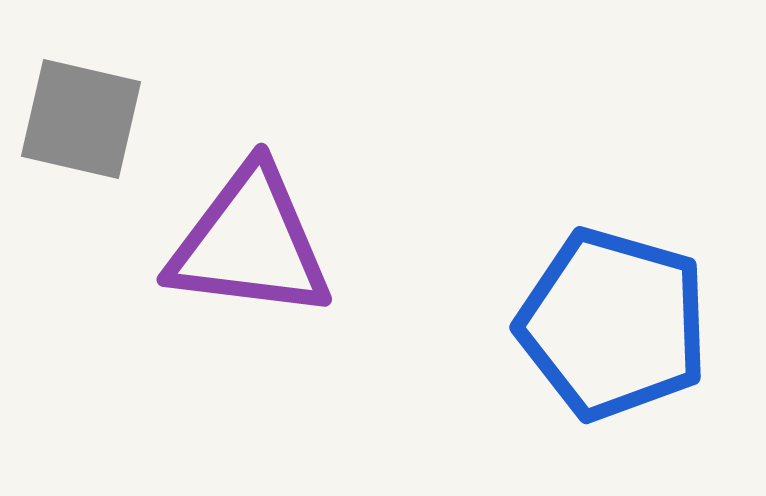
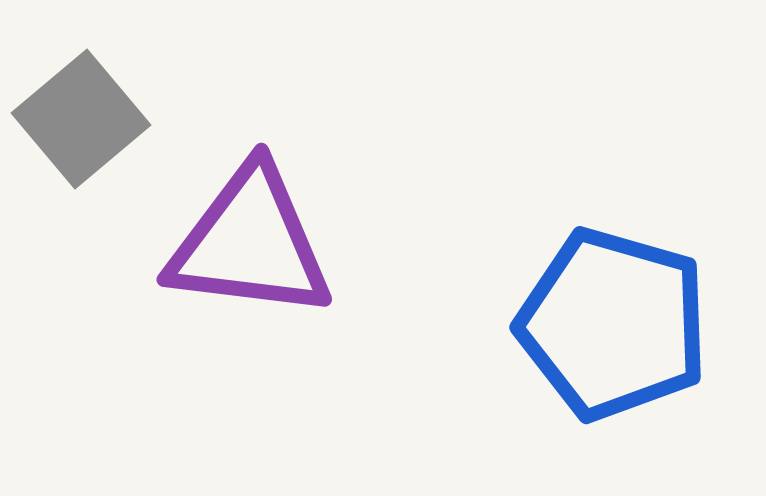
gray square: rotated 37 degrees clockwise
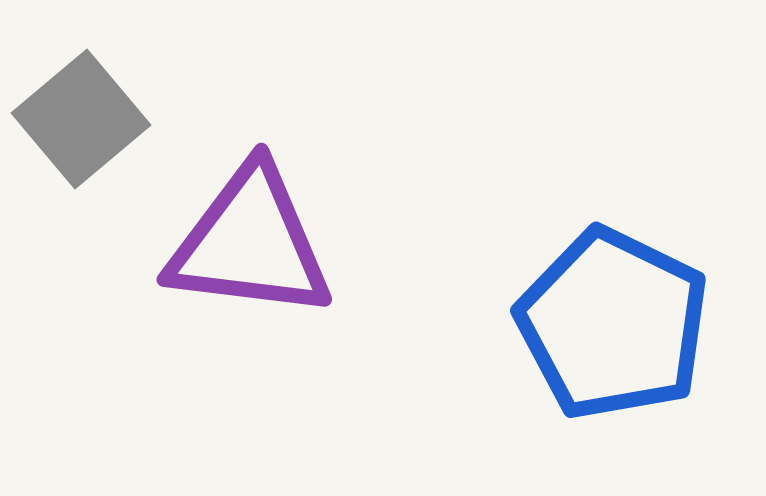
blue pentagon: rotated 10 degrees clockwise
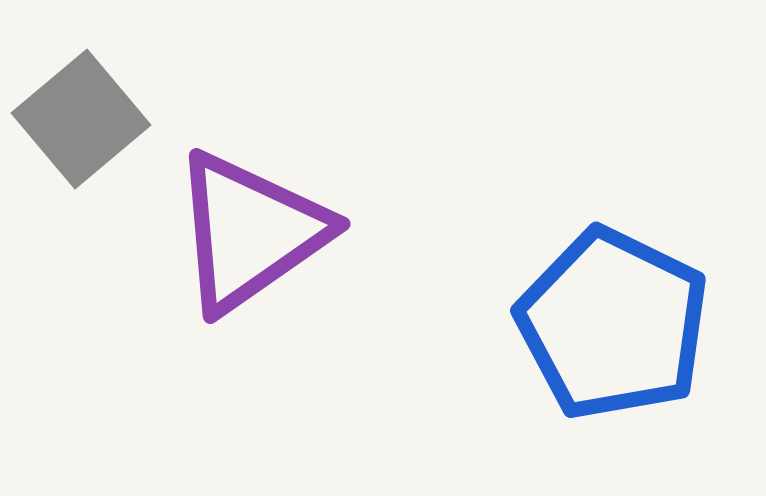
purple triangle: moved 11 px up; rotated 42 degrees counterclockwise
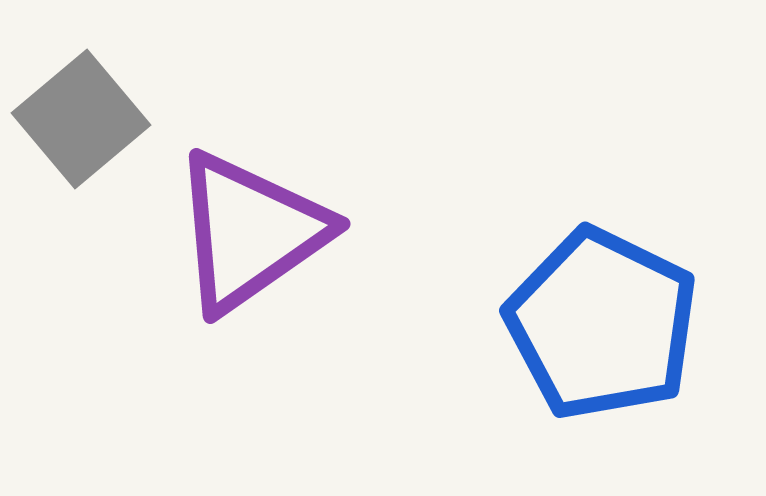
blue pentagon: moved 11 px left
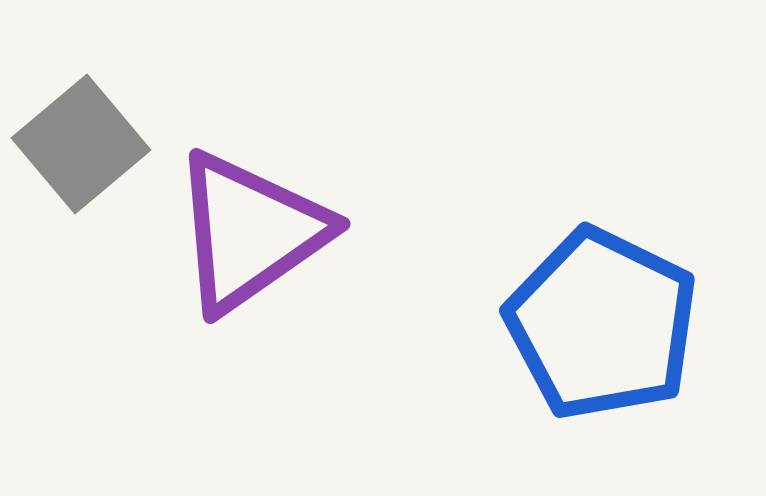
gray square: moved 25 px down
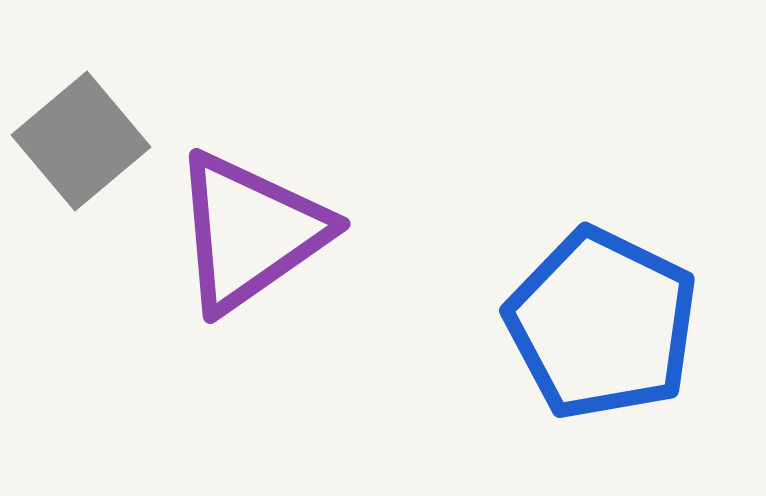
gray square: moved 3 px up
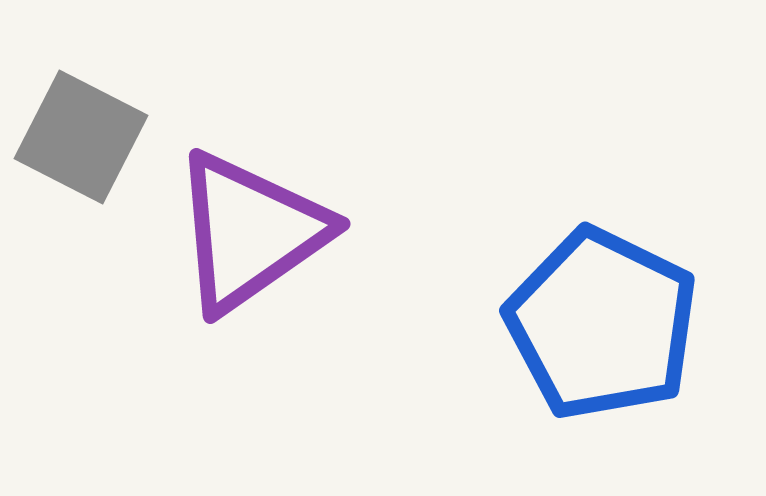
gray square: moved 4 px up; rotated 23 degrees counterclockwise
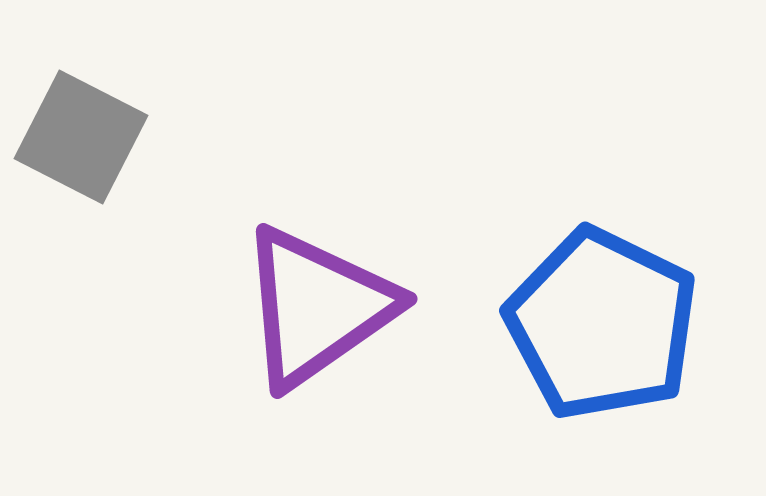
purple triangle: moved 67 px right, 75 px down
